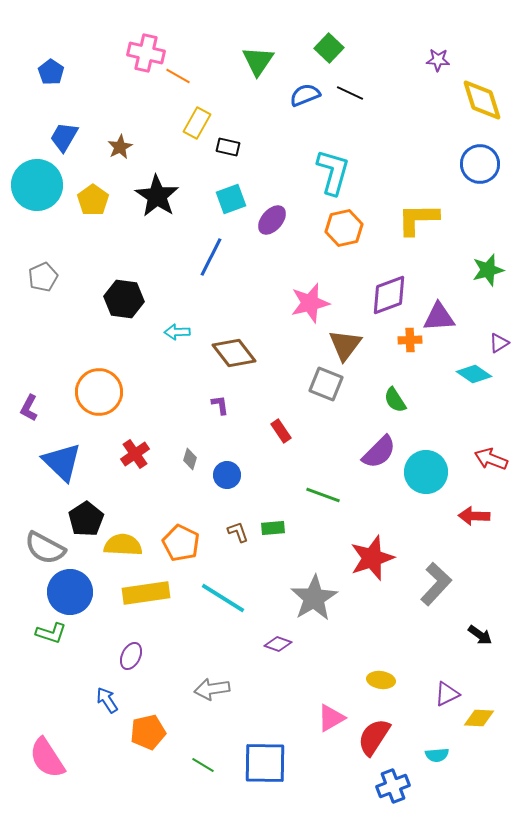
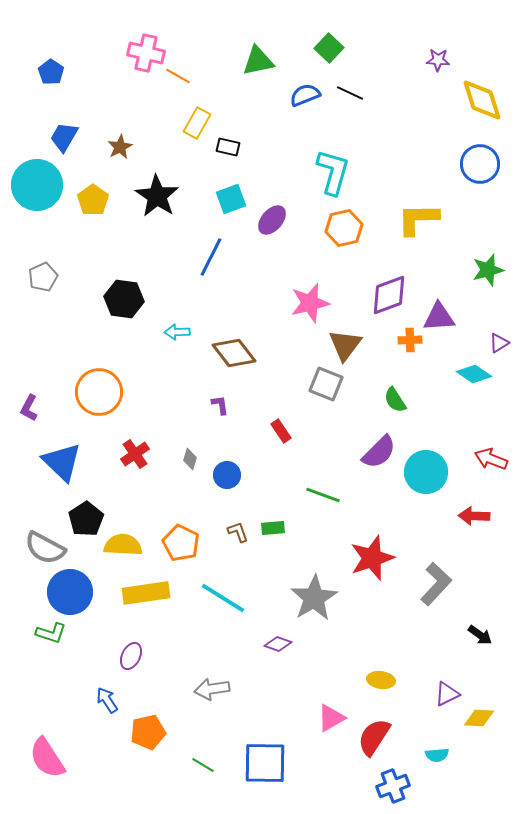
green triangle at (258, 61): rotated 44 degrees clockwise
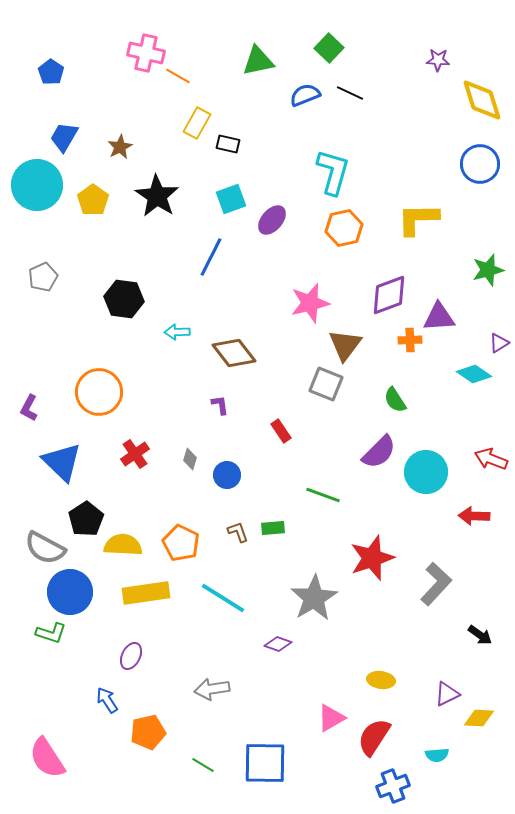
black rectangle at (228, 147): moved 3 px up
